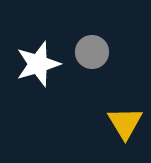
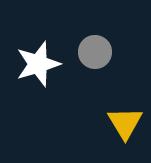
gray circle: moved 3 px right
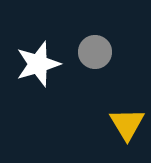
yellow triangle: moved 2 px right, 1 px down
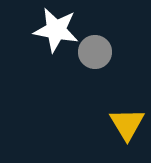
white star: moved 18 px right, 34 px up; rotated 27 degrees clockwise
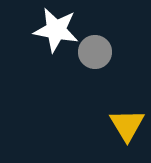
yellow triangle: moved 1 px down
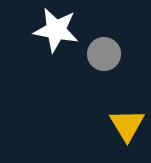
gray circle: moved 9 px right, 2 px down
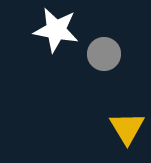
yellow triangle: moved 3 px down
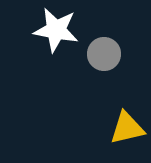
yellow triangle: rotated 48 degrees clockwise
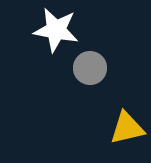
gray circle: moved 14 px left, 14 px down
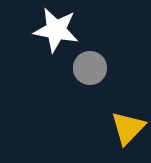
yellow triangle: moved 1 px right; rotated 33 degrees counterclockwise
